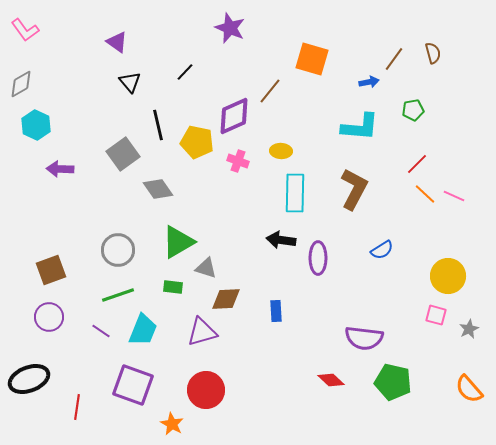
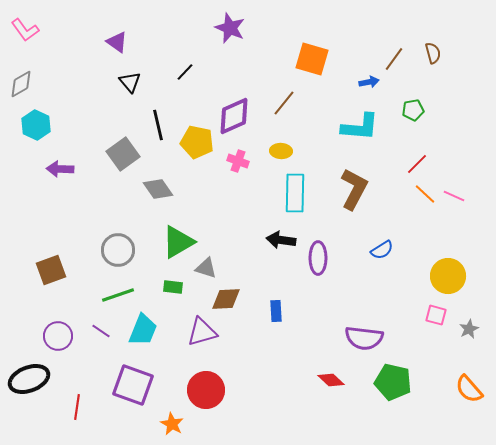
brown line at (270, 91): moved 14 px right, 12 px down
purple circle at (49, 317): moved 9 px right, 19 px down
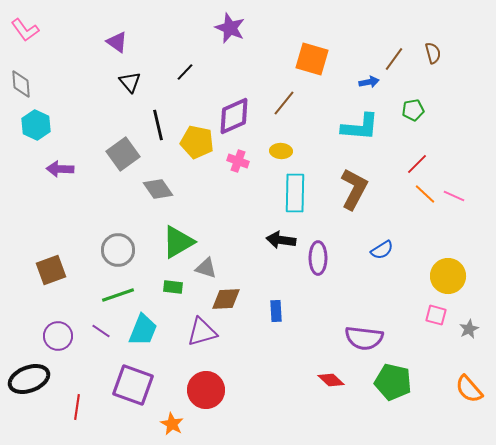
gray diamond at (21, 84): rotated 64 degrees counterclockwise
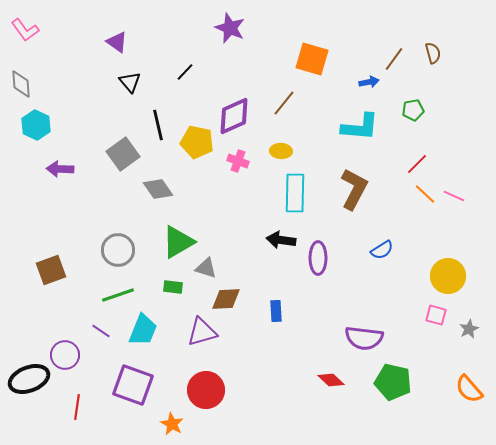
purple circle at (58, 336): moved 7 px right, 19 px down
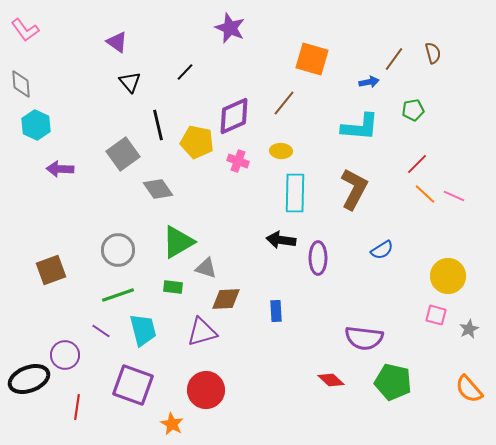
cyan trapezoid at (143, 330): rotated 36 degrees counterclockwise
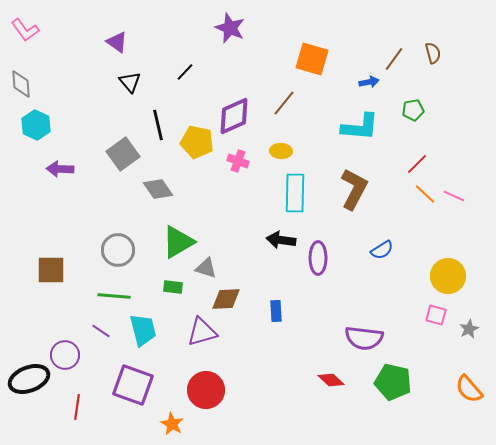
brown square at (51, 270): rotated 20 degrees clockwise
green line at (118, 295): moved 4 px left, 1 px down; rotated 24 degrees clockwise
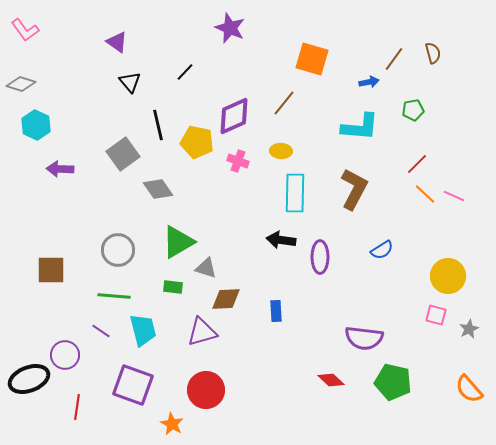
gray diamond at (21, 84): rotated 68 degrees counterclockwise
purple ellipse at (318, 258): moved 2 px right, 1 px up
